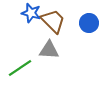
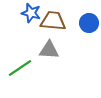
brown trapezoid: rotated 40 degrees counterclockwise
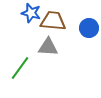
blue circle: moved 5 px down
gray triangle: moved 1 px left, 3 px up
green line: rotated 20 degrees counterclockwise
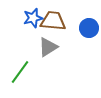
blue star: moved 2 px right, 5 px down; rotated 30 degrees counterclockwise
gray triangle: rotated 35 degrees counterclockwise
green line: moved 4 px down
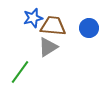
brown trapezoid: moved 5 px down
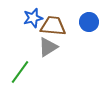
blue circle: moved 6 px up
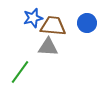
blue circle: moved 2 px left, 1 px down
gray triangle: rotated 35 degrees clockwise
